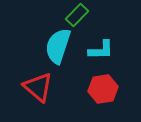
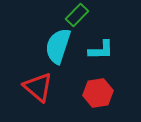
red hexagon: moved 5 px left, 4 px down
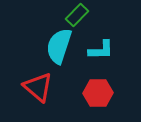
cyan semicircle: moved 1 px right
red hexagon: rotated 8 degrees clockwise
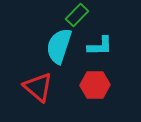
cyan L-shape: moved 1 px left, 4 px up
red hexagon: moved 3 px left, 8 px up
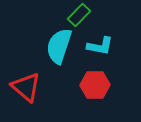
green rectangle: moved 2 px right
cyan L-shape: rotated 12 degrees clockwise
red triangle: moved 12 px left
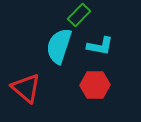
red triangle: moved 1 px down
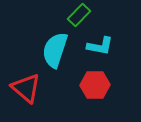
cyan semicircle: moved 4 px left, 4 px down
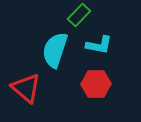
cyan L-shape: moved 1 px left, 1 px up
red hexagon: moved 1 px right, 1 px up
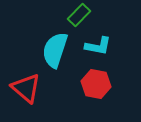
cyan L-shape: moved 1 px left, 1 px down
red hexagon: rotated 12 degrees clockwise
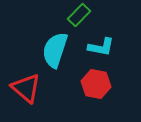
cyan L-shape: moved 3 px right, 1 px down
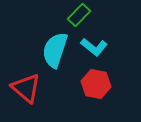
cyan L-shape: moved 7 px left; rotated 28 degrees clockwise
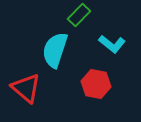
cyan L-shape: moved 18 px right, 3 px up
